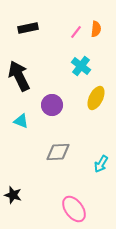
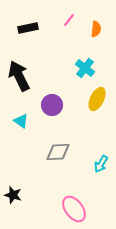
pink line: moved 7 px left, 12 px up
cyan cross: moved 4 px right, 2 px down
yellow ellipse: moved 1 px right, 1 px down
cyan triangle: rotated 14 degrees clockwise
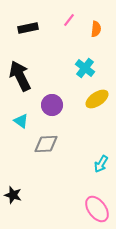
black arrow: moved 1 px right
yellow ellipse: rotated 30 degrees clockwise
gray diamond: moved 12 px left, 8 px up
pink ellipse: moved 23 px right
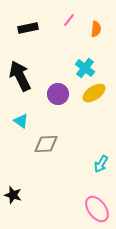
yellow ellipse: moved 3 px left, 6 px up
purple circle: moved 6 px right, 11 px up
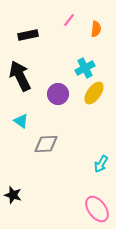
black rectangle: moved 7 px down
cyan cross: rotated 24 degrees clockwise
yellow ellipse: rotated 20 degrees counterclockwise
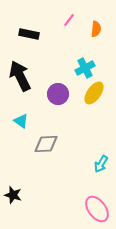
black rectangle: moved 1 px right, 1 px up; rotated 24 degrees clockwise
